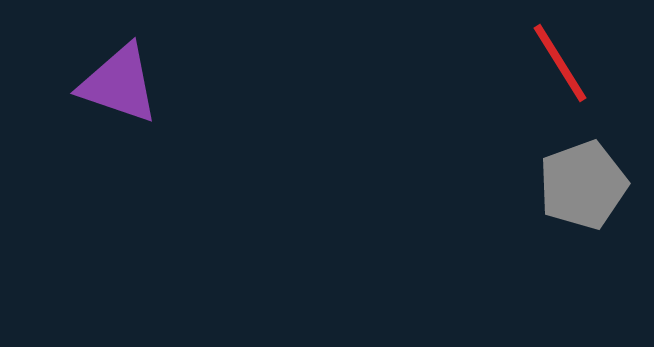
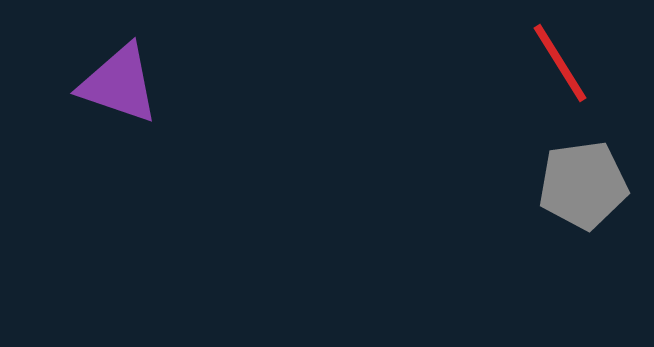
gray pentagon: rotated 12 degrees clockwise
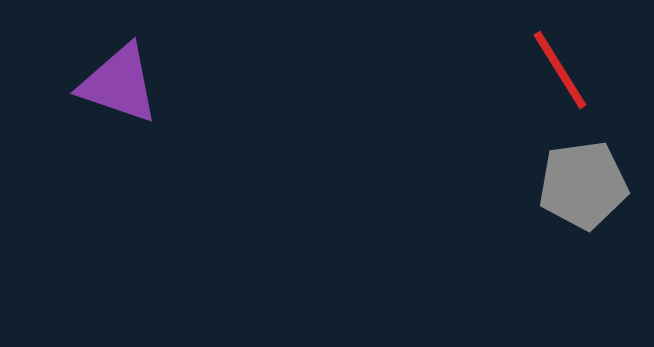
red line: moved 7 px down
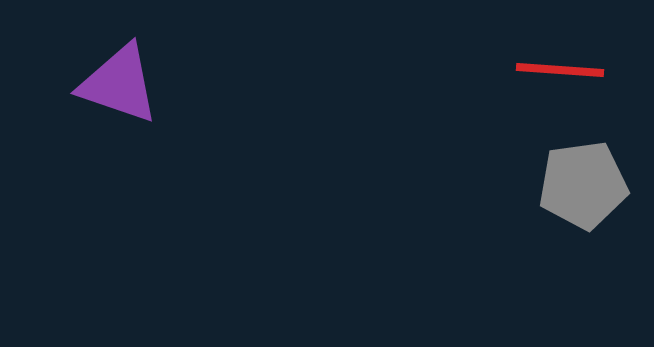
red line: rotated 54 degrees counterclockwise
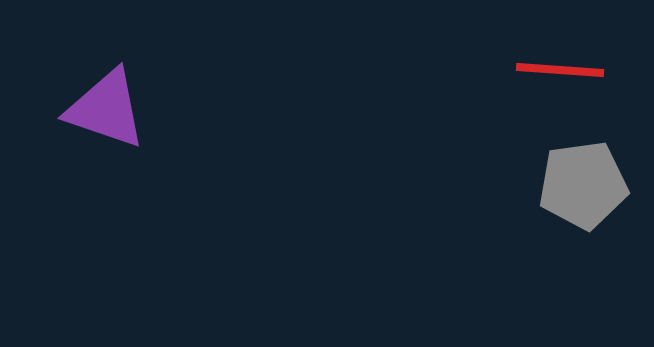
purple triangle: moved 13 px left, 25 px down
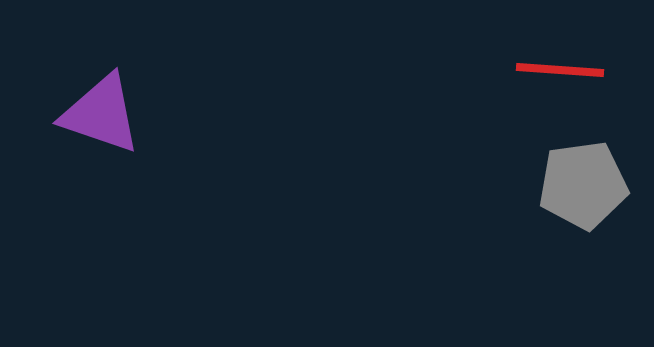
purple triangle: moved 5 px left, 5 px down
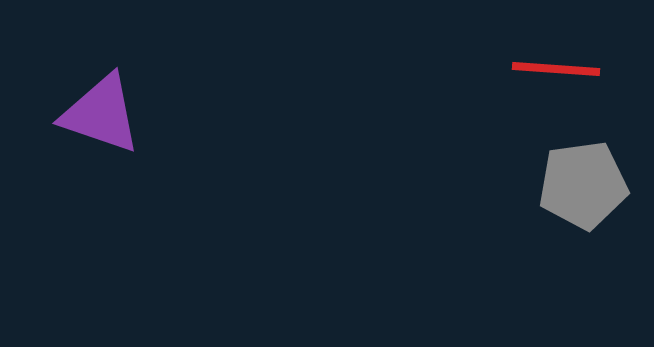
red line: moved 4 px left, 1 px up
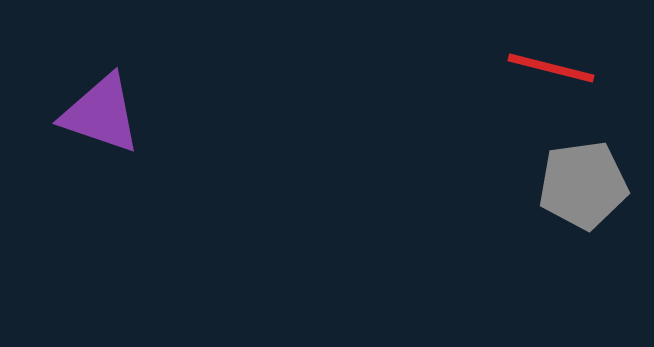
red line: moved 5 px left, 1 px up; rotated 10 degrees clockwise
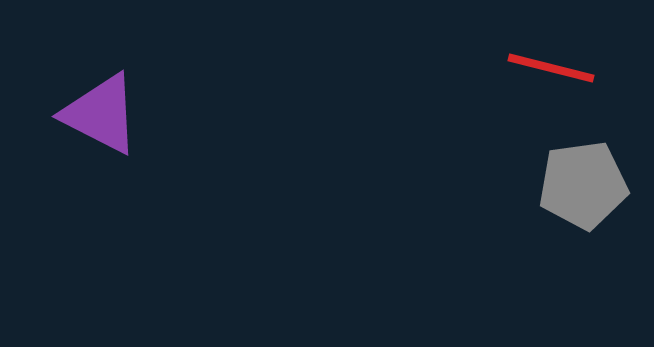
purple triangle: rotated 8 degrees clockwise
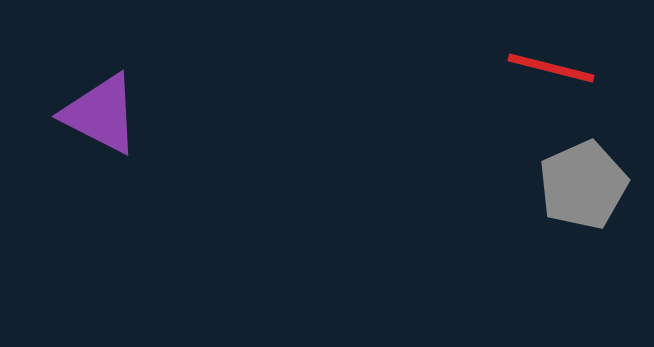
gray pentagon: rotated 16 degrees counterclockwise
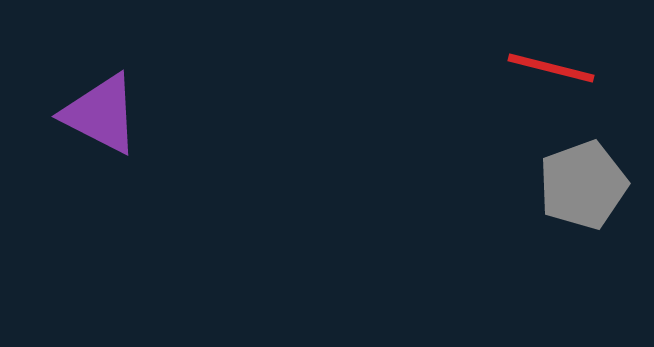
gray pentagon: rotated 4 degrees clockwise
